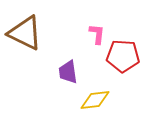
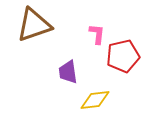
brown triangle: moved 9 px right, 8 px up; rotated 45 degrees counterclockwise
red pentagon: rotated 16 degrees counterclockwise
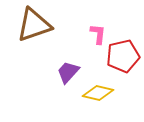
pink L-shape: moved 1 px right
purple trapezoid: rotated 50 degrees clockwise
yellow diamond: moved 3 px right, 7 px up; rotated 20 degrees clockwise
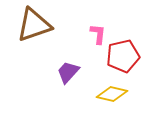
yellow diamond: moved 14 px right, 1 px down
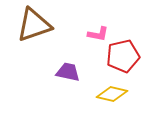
pink L-shape: rotated 95 degrees clockwise
purple trapezoid: rotated 60 degrees clockwise
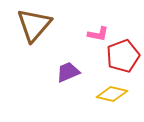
brown triangle: rotated 30 degrees counterclockwise
red pentagon: rotated 8 degrees counterclockwise
purple trapezoid: rotated 35 degrees counterclockwise
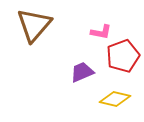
pink L-shape: moved 3 px right, 2 px up
purple trapezoid: moved 14 px right
yellow diamond: moved 3 px right, 5 px down
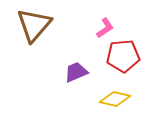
pink L-shape: moved 4 px right, 4 px up; rotated 45 degrees counterclockwise
red pentagon: rotated 16 degrees clockwise
purple trapezoid: moved 6 px left
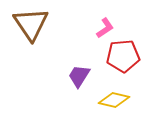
brown triangle: moved 3 px left, 1 px up; rotated 15 degrees counterclockwise
purple trapezoid: moved 3 px right, 4 px down; rotated 35 degrees counterclockwise
yellow diamond: moved 1 px left, 1 px down
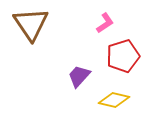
pink L-shape: moved 5 px up
red pentagon: rotated 12 degrees counterclockwise
purple trapezoid: rotated 10 degrees clockwise
